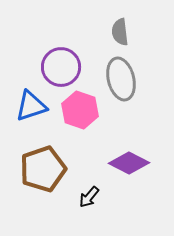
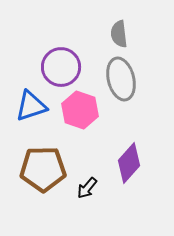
gray semicircle: moved 1 px left, 2 px down
purple diamond: rotated 75 degrees counterclockwise
brown pentagon: rotated 18 degrees clockwise
black arrow: moved 2 px left, 9 px up
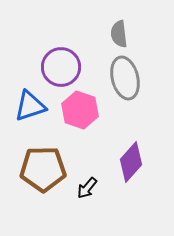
gray ellipse: moved 4 px right, 1 px up
blue triangle: moved 1 px left
purple diamond: moved 2 px right, 1 px up
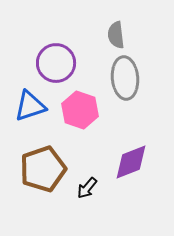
gray semicircle: moved 3 px left, 1 px down
purple circle: moved 5 px left, 4 px up
gray ellipse: rotated 9 degrees clockwise
purple diamond: rotated 27 degrees clockwise
brown pentagon: rotated 18 degrees counterclockwise
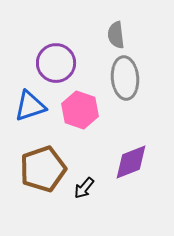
black arrow: moved 3 px left
